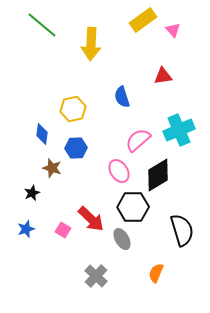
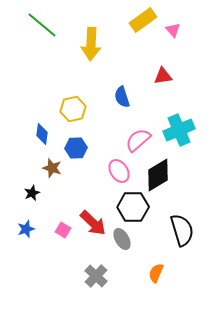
red arrow: moved 2 px right, 4 px down
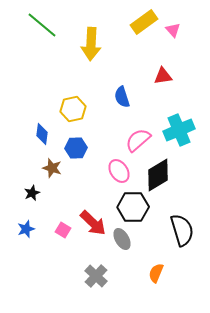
yellow rectangle: moved 1 px right, 2 px down
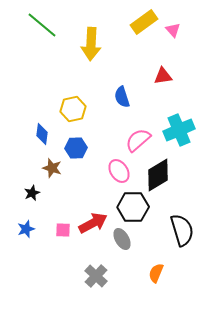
red arrow: rotated 72 degrees counterclockwise
pink square: rotated 28 degrees counterclockwise
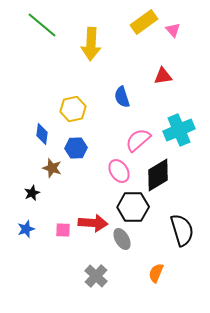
red arrow: rotated 32 degrees clockwise
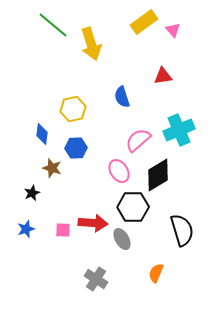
green line: moved 11 px right
yellow arrow: rotated 20 degrees counterclockwise
gray cross: moved 3 px down; rotated 10 degrees counterclockwise
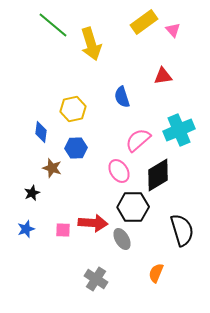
blue diamond: moved 1 px left, 2 px up
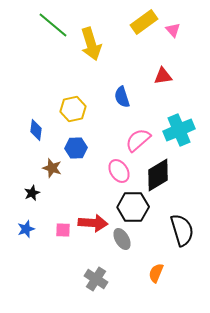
blue diamond: moved 5 px left, 2 px up
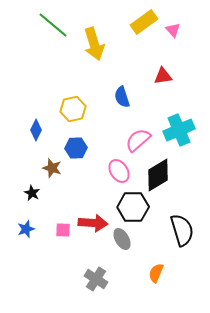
yellow arrow: moved 3 px right
blue diamond: rotated 20 degrees clockwise
black star: rotated 21 degrees counterclockwise
